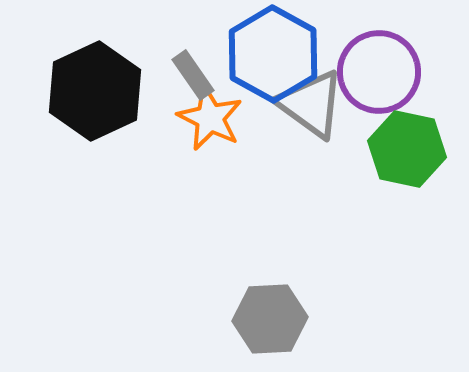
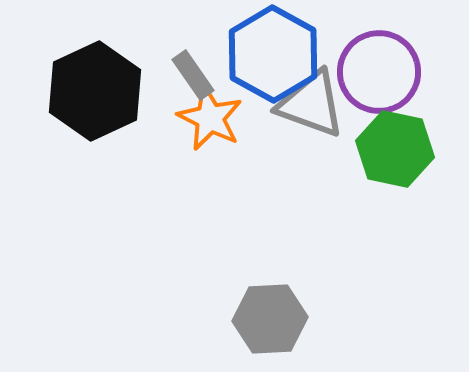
gray triangle: rotated 16 degrees counterclockwise
green hexagon: moved 12 px left
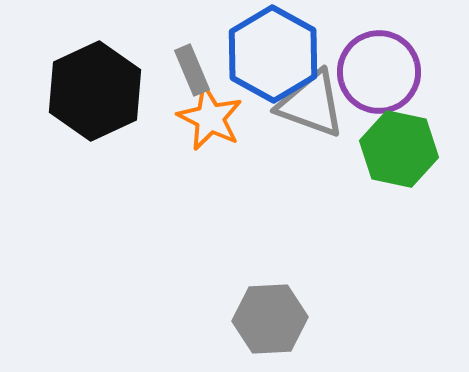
gray rectangle: moved 1 px left, 5 px up; rotated 12 degrees clockwise
green hexagon: moved 4 px right
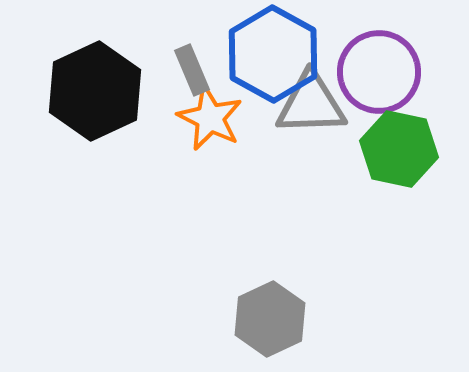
gray triangle: rotated 22 degrees counterclockwise
gray hexagon: rotated 22 degrees counterclockwise
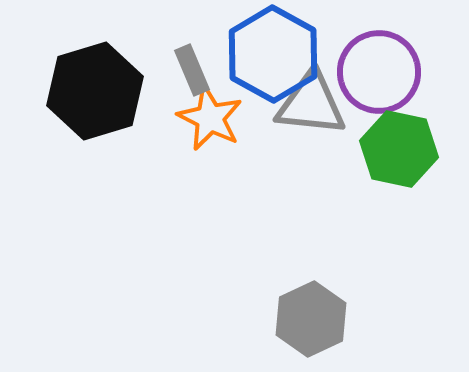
black hexagon: rotated 8 degrees clockwise
gray triangle: rotated 8 degrees clockwise
gray hexagon: moved 41 px right
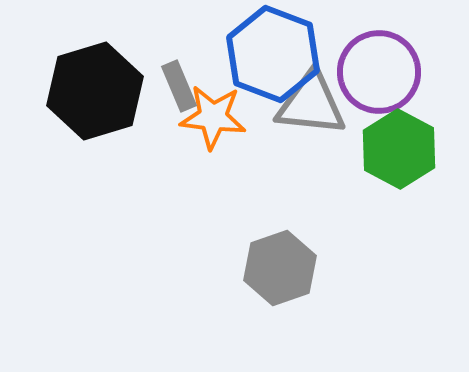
blue hexagon: rotated 8 degrees counterclockwise
gray rectangle: moved 13 px left, 16 px down
orange star: moved 3 px right, 1 px up; rotated 20 degrees counterclockwise
green hexagon: rotated 16 degrees clockwise
gray hexagon: moved 31 px left, 51 px up; rotated 6 degrees clockwise
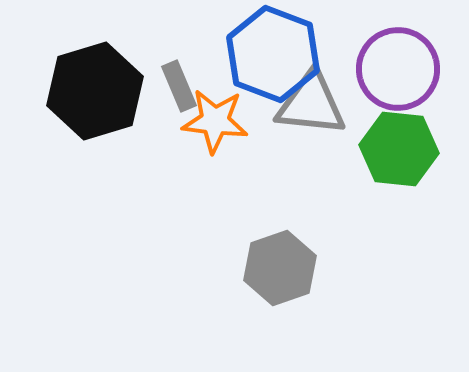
purple circle: moved 19 px right, 3 px up
orange star: moved 2 px right, 4 px down
green hexagon: rotated 22 degrees counterclockwise
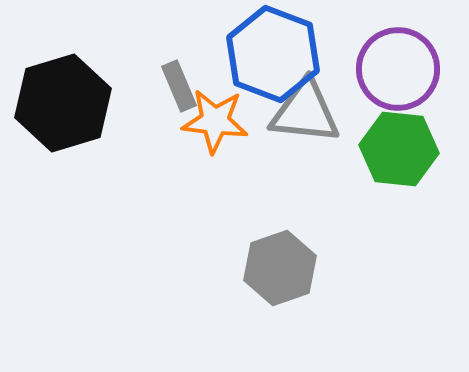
black hexagon: moved 32 px left, 12 px down
gray triangle: moved 6 px left, 8 px down
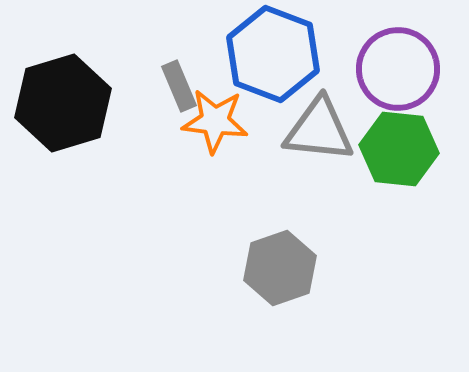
gray triangle: moved 14 px right, 18 px down
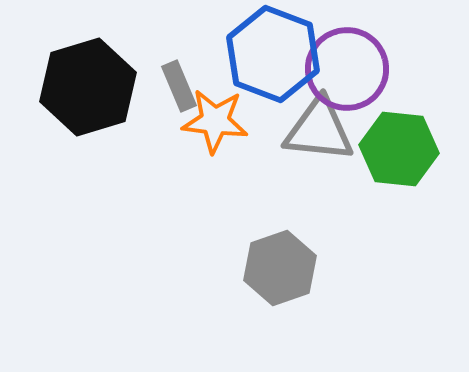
purple circle: moved 51 px left
black hexagon: moved 25 px right, 16 px up
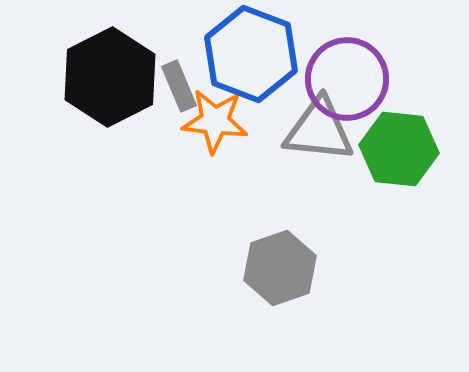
blue hexagon: moved 22 px left
purple circle: moved 10 px down
black hexagon: moved 22 px right, 10 px up; rotated 10 degrees counterclockwise
